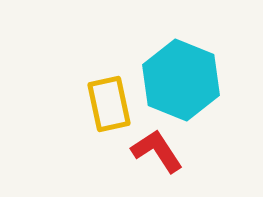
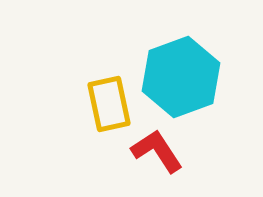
cyan hexagon: moved 3 px up; rotated 18 degrees clockwise
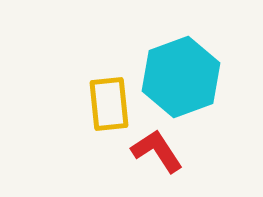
yellow rectangle: rotated 6 degrees clockwise
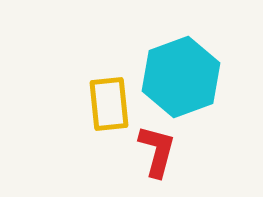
red L-shape: rotated 48 degrees clockwise
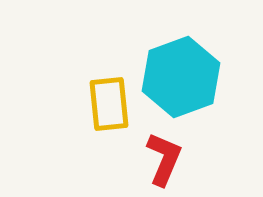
red L-shape: moved 7 px right, 8 px down; rotated 8 degrees clockwise
